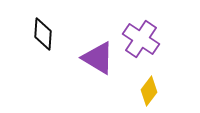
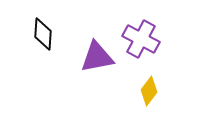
purple cross: rotated 6 degrees counterclockwise
purple triangle: moved 1 px left, 1 px up; rotated 42 degrees counterclockwise
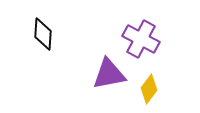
purple triangle: moved 12 px right, 17 px down
yellow diamond: moved 2 px up
